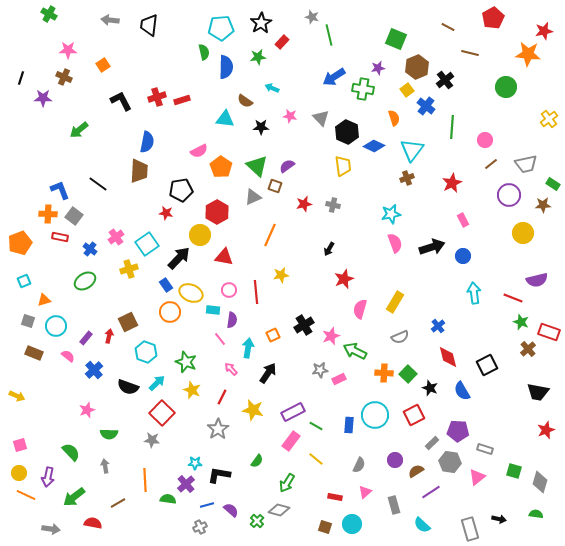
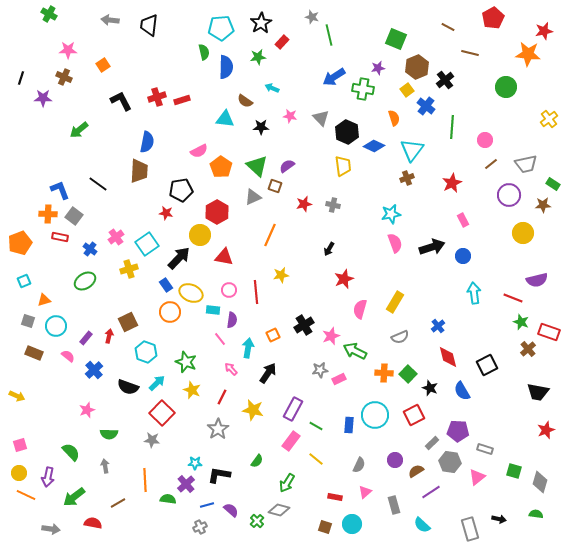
purple rectangle at (293, 412): moved 3 px up; rotated 35 degrees counterclockwise
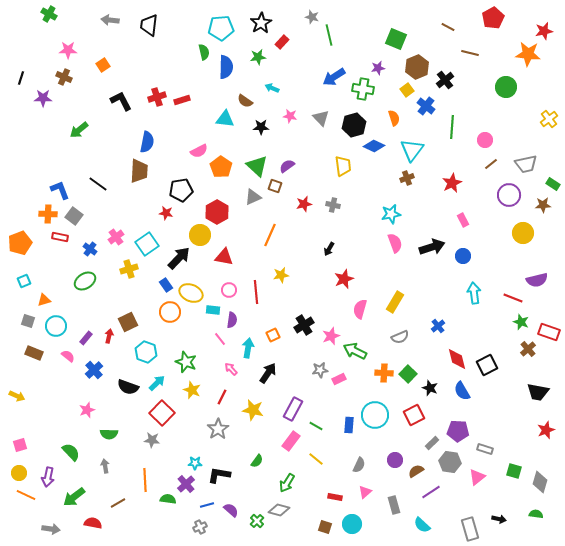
black hexagon at (347, 132): moved 7 px right, 7 px up; rotated 20 degrees clockwise
red diamond at (448, 357): moved 9 px right, 2 px down
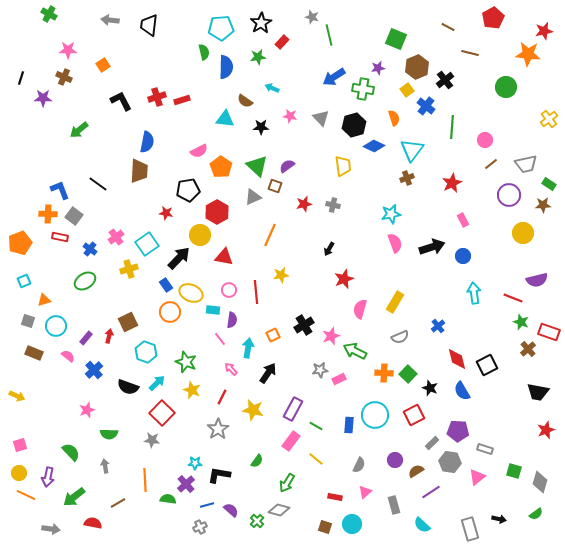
green rectangle at (553, 184): moved 4 px left
black pentagon at (181, 190): moved 7 px right
green semicircle at (536, 514): rotated 136 degrees clockwise
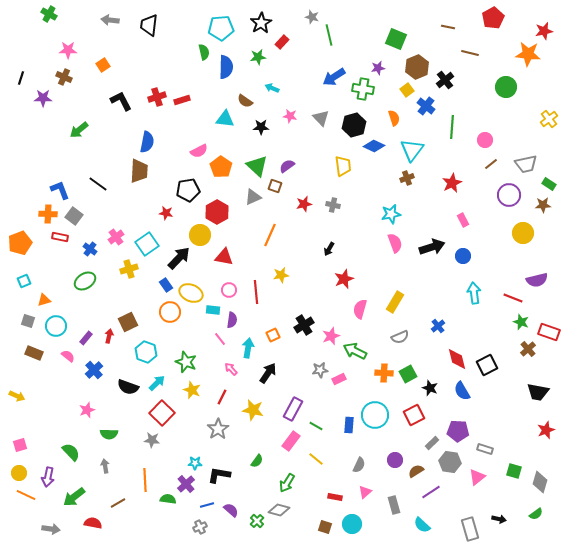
brown line at (448, 27): rotated 16 degrees counterclockwise
green square at (408, 374): rotated 18 degrees clockwise
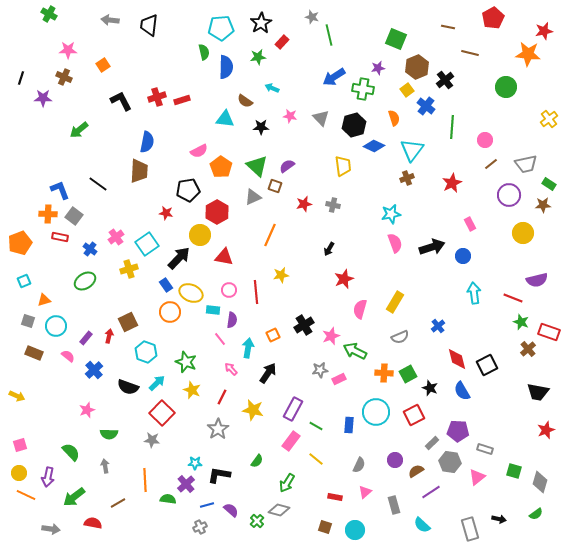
pink rectangle at (463, 220): moved 7 px right, 4 px down
cyan circle at (375, 415): moved 1 px right, 3 px up
cyan circle at (352, 524): moved 3 px right, 6 px down
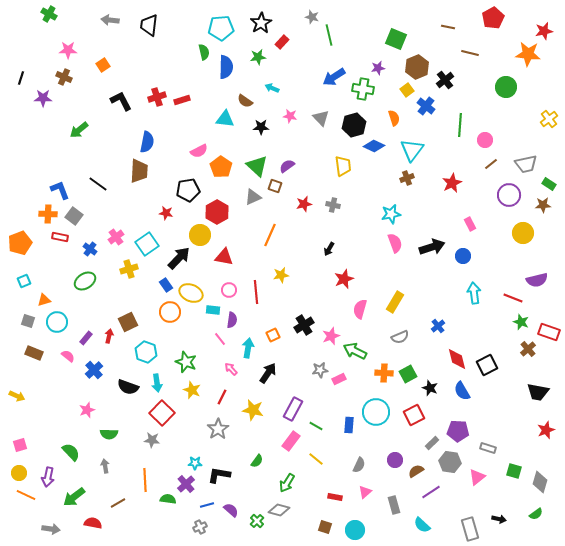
green line at (452, 127): moved 8 px right, 2 px up
cyan circle at (56, 326): moved 1 px right, 4 px up
cyan arrow at (157, 383): rotated 126 degrees clockwise
gray rectangle at (485, 449): moved 3 px right, 1 px up
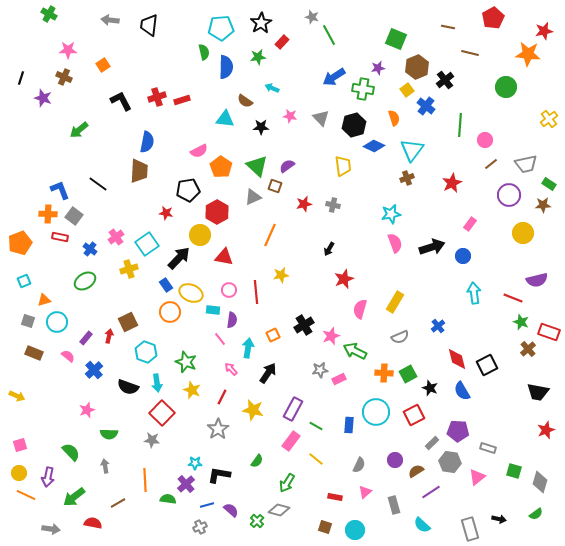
green line at (329, 35): rotated 15 degrees counterclockwise
purple star at (43, 98): rotated 18 degrees clockwise
pink rectangle at (470, 224): rotated 64 degrees clockwise
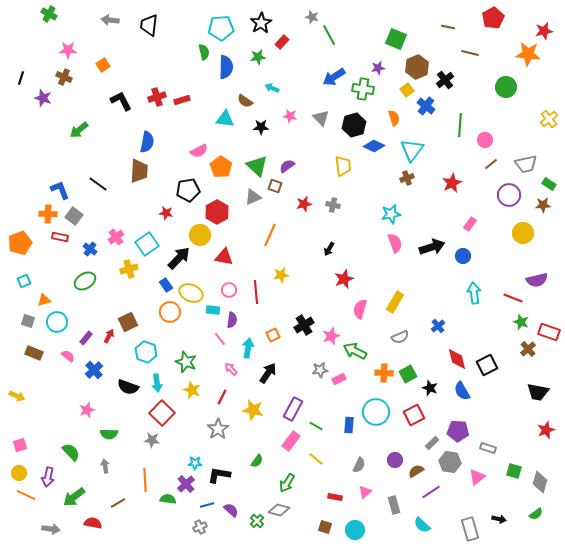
red arrow at (109, 336): rotated 16 degrees clockwise
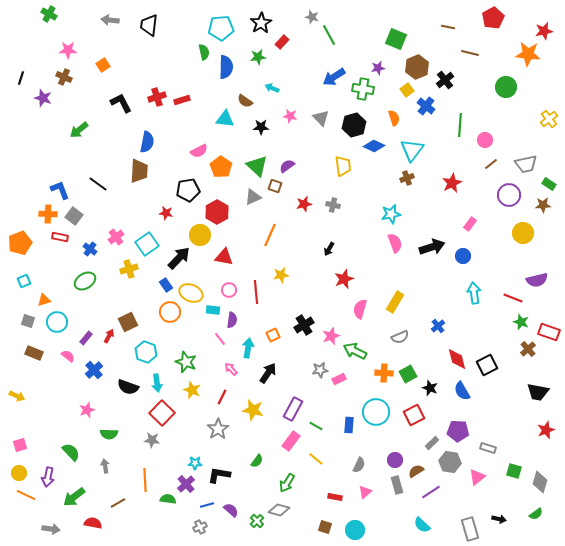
black L-shape at (121, 101): moved 2 px down
gray rectangle at (394, 505): moved 3 px right, 20 px up
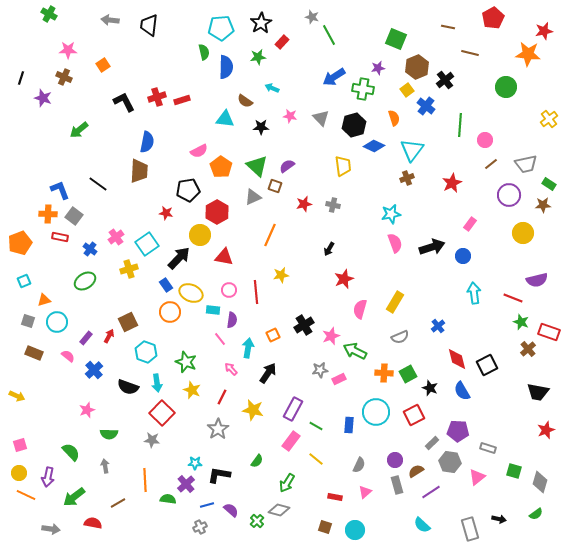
black L-shape at (121, 103): moved 3 px right, 1 px up
